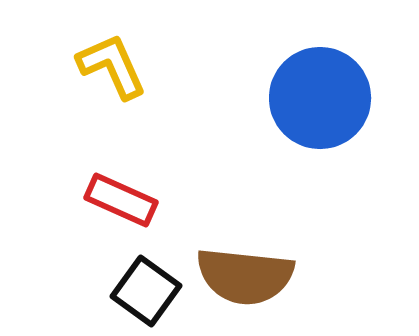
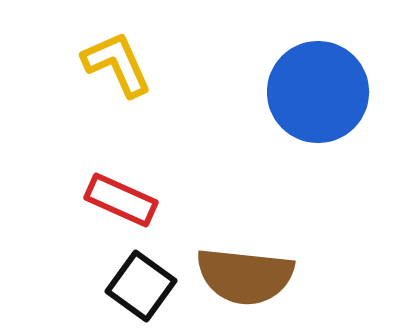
yellow L-shape: moved 5 px right, 2 px up
blue circle: moved 2 px left, 6 px up
black square: moved 5 px left, 5 px up
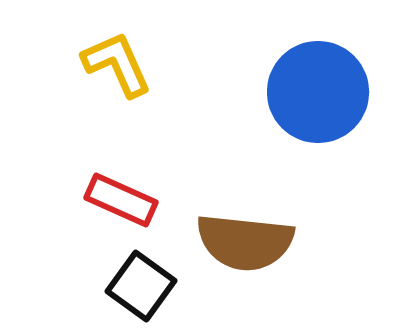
brown semicircle: moved 34 px up
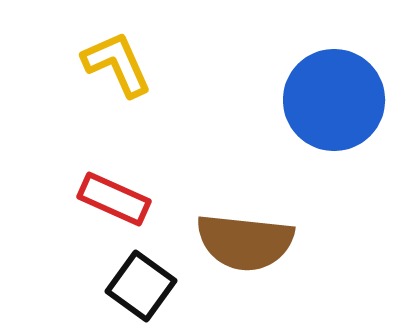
blue circle: moved 16 px right, 8 px down
red rectangle: moved 7 px left, 1 px up
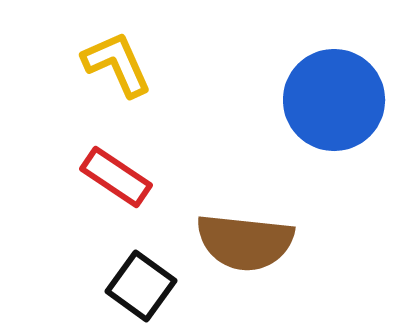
red rectangle: moved 2 px right, 22 px up; rotated 10 degrees clockwise
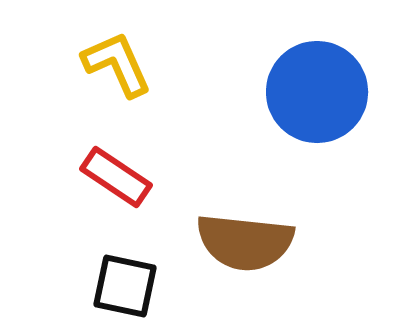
blue circle: moved 17 px left, 8 px up
black square: moved 16 px left; rotated 24 degrees counterclockwise
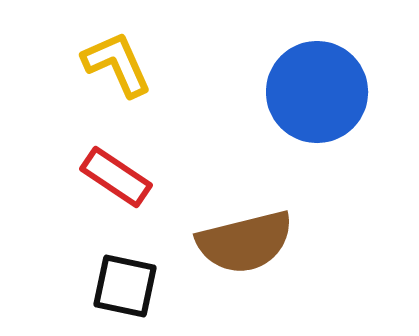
brown semicircle: rotated 20 degrees counterclockwise
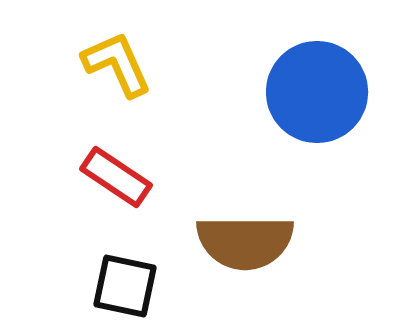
brown semicircle: rotated 14 degrees clockwise
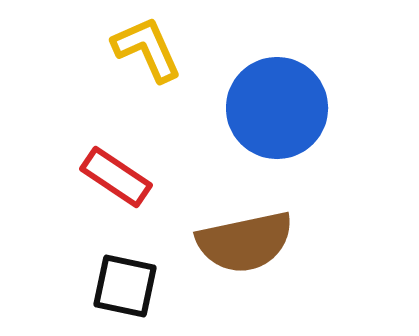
yellow L-shape: moved 30 px right, 15 px up
blue circle: moved 40 px left, 16 px down
brown semicircle: rotated 12 degrees counterclockwise
